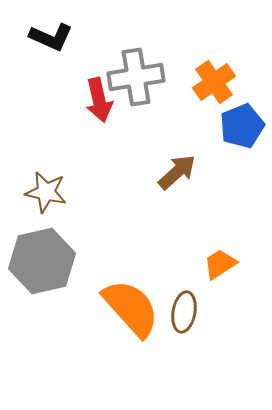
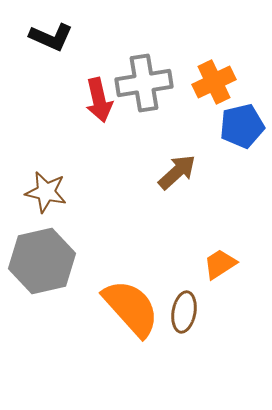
gray cross: moved 8 px right, 6 px down
orange cross: rotated 9 degrees clockwise
blue pentagon: rotated 9 degrees clockwise
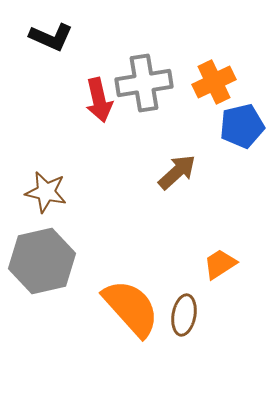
brown ellipse: moved 3 px down
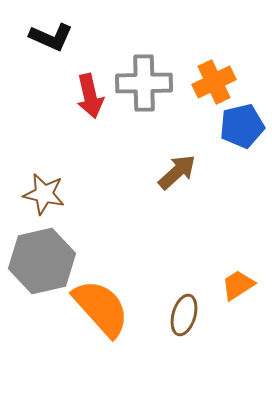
gray cross: rotated 8 degrees clockwise
red arrow: moved 9 px left, 4 px up
brown star: moved 2 px left, 2 px down
orange trapezoid: moved 18 px right, 21 px down
orange semicircle: moved 30 px left
brown ellipse: rotated 6 degrees clockwise
